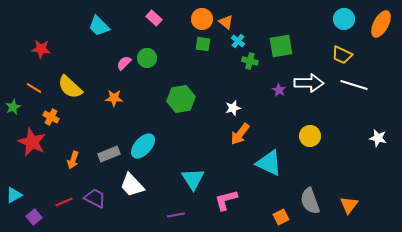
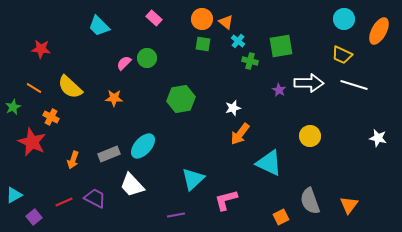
orange ellipse at (381, 24): moved 2 px left, 7 px down
cyan triangle at (193, 179): rotated 20 degrees clockwise
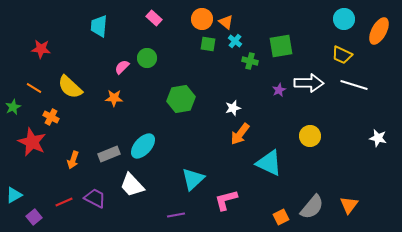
cyan trapezoid at (99, 26): rotated 50 degrees clockwise
cyan cross at (238, 41): moved 3 px left
green square at (203, 44): moved 5 px right
pink semicircle at (124, 63): moved 2 px left, 4 px down
purple star at (279, 90): rotated 16 degrees clockwise
gray semicircle at (310, 201): moved 2 px right, 6 px down; rotated 120 degrees counterclockwise
